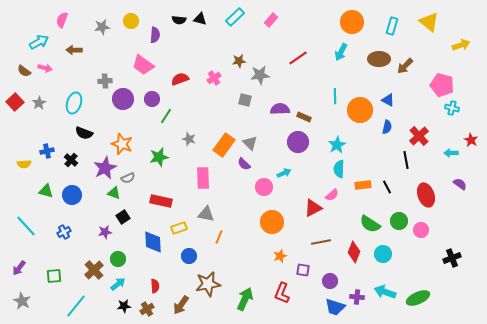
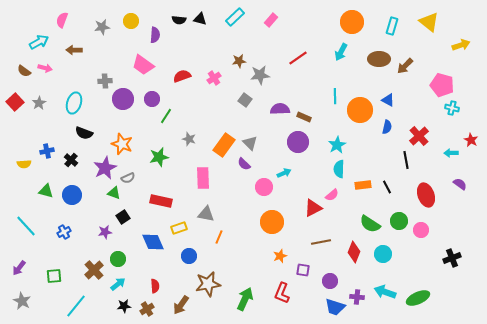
red semicircle at (180, 79): moved 2 px right, 3 px up
gray square at (245, 100): rotated 24 degrees clockwise
blue diamond at (153, 242): rotated 20 degrees counterclockwise
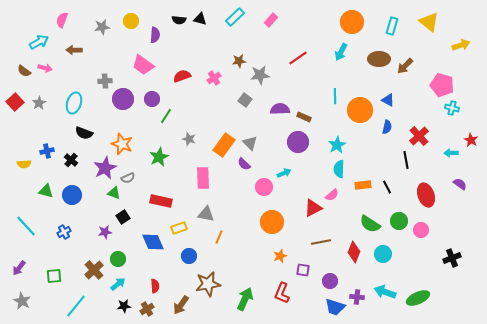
green star at (159, 157): rotated 12 degrees counterclockwise
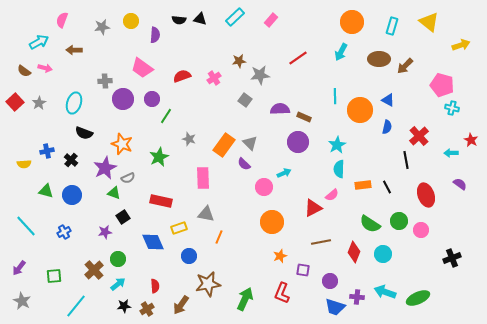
pink trapezoid at (143, 65): moved 1 px left, 3 px down
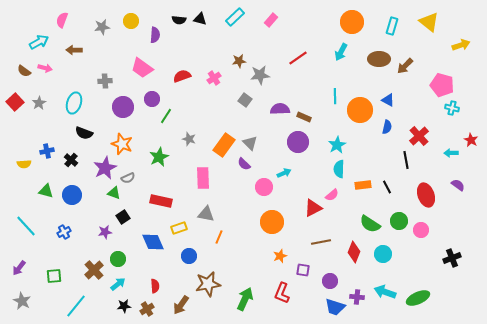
purple circle at (123, 99): moved 8 px down
purple semicircle at (460, 184): moved 2 px left, 1 px down
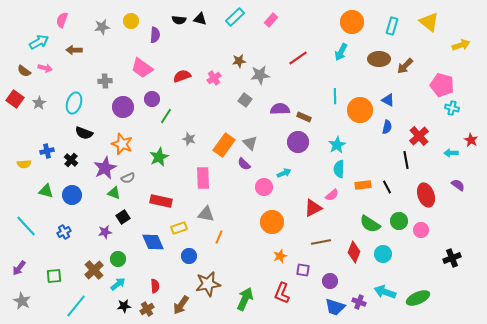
red square at (15, 102): moved 3 px up; rotated 12 degrees counterclockwise
purple cross at (357, 297): moved 2 px right, 5 px down; rotated 16 degrees clockwise
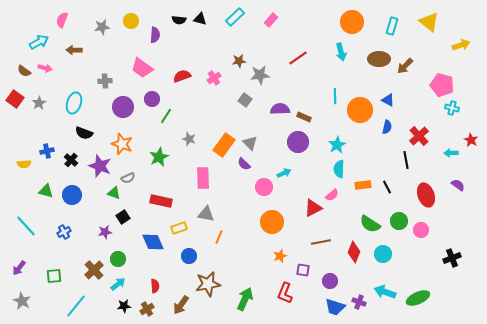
cyan arrow at (341, 52): rotated 42 degrees counterclockwise
purple star at (105, 168): moved 5 px left, 2 px up; rotated 25 degrees counterclockwise
red L-shape at (282, 293): moved 3 px right
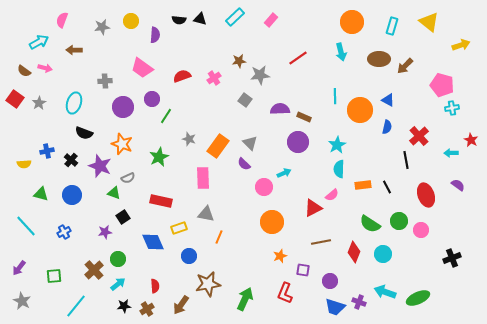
cyan cross at (452, 108): rotated 24 degrees counterclockwise
orange rectangle at (224, 145): moved 6 px left, 1 px down
green triangle at (46, 191): moved 5 px left, 3 px down
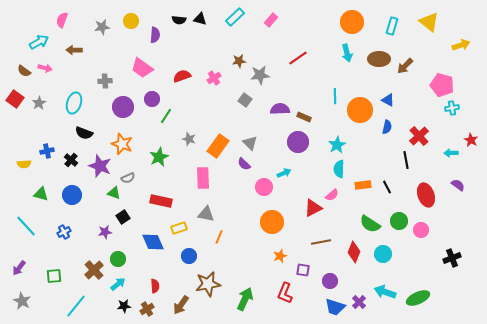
cyan arrow at (341, 52): moved 6 px right, 1 px down
purple cross at (359, 302): rotated 24 degrees clockwise
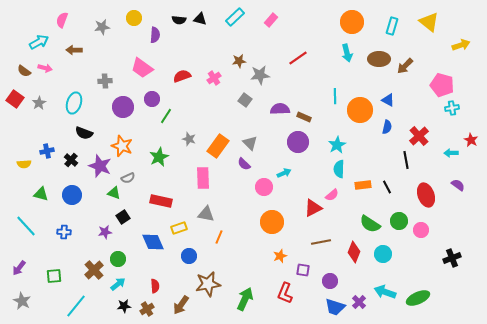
yellow circle at (131, 21): moved 3 px right, 3 px up
orange star at (122, 144): moved 2 px down
blue cross at (64, 232): rotated 32 degrees clockwise
